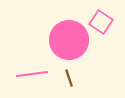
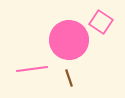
pink line: moved 5 px up
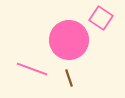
pink square: moved 4 px up
pink line: rotated 28 degrees clockwise
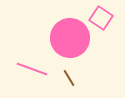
pink circle: moved 1 px right, 2 px up
brown line: rotated 12 degrees counterclockwise
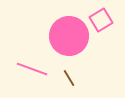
pink square: moved 2 px down; rotated 25 degrees clockwise
pink circle: moved 1 px left, 2 px up
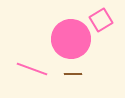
pink circle: moved 2 px right, 3 px down
brown line: moved 4 px right, 4 px up; rotated 60 degrees counterclockwise
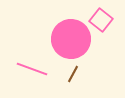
pink square: rotated 20 degrees counterclockwise
brown line: rotated 60 degrees counterclockwise
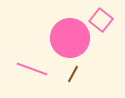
pink circle: moved 1 px left, 1 px up
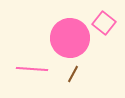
pink square: moved 3 px right, 3 px down
pink line: rotated 16 degrees counterclockwise
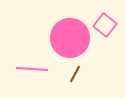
pink square: moved 1 px right, 2 px down
brown line: moved 2 px right
